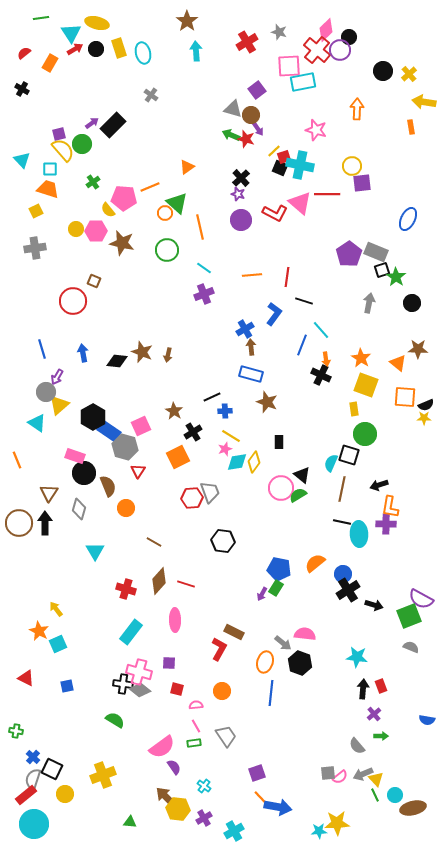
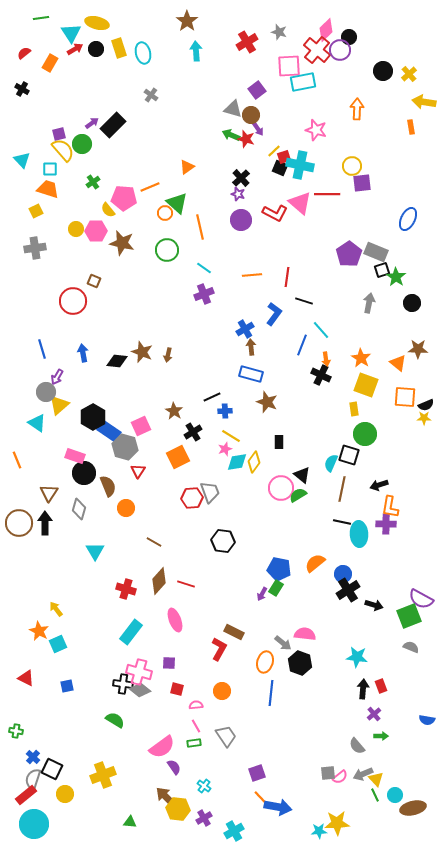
pink ellipse at (175, 620): rotated 20 degrees counterclockwise
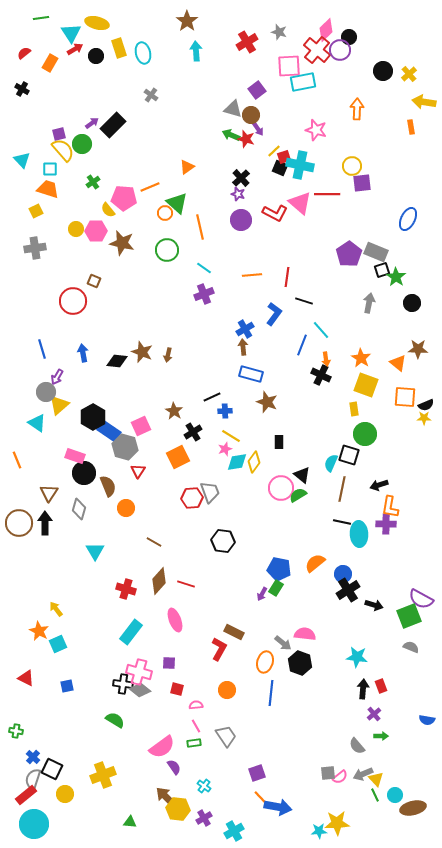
black circle at (96, 49): moved 7 px down
brown arrow at (251, 347): moved 8 px left
orange circle at (222, 691): moved 5 px right, 1 px up
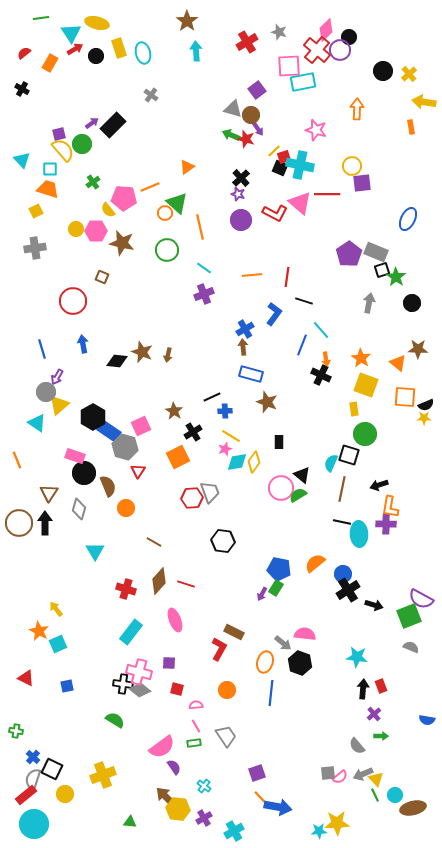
brown square at (94, 281): moved 8 px right, 4 px up
blue arrow at (83, 353): moved 9 px up
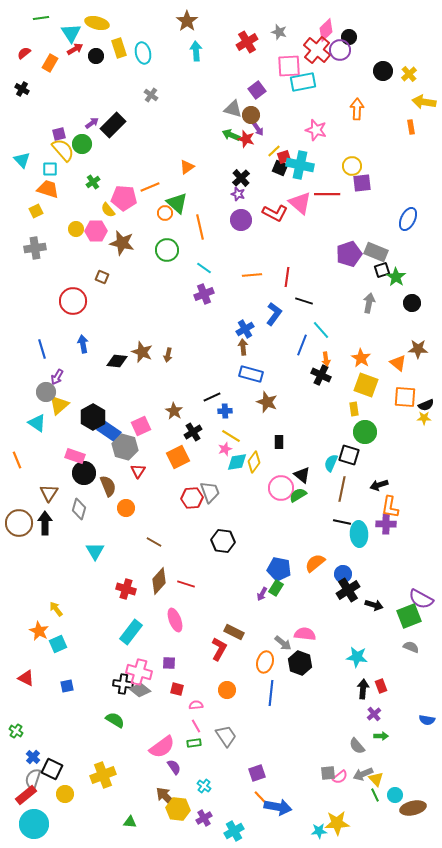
purple pentagon at (349, 254): rotated 15 degrees clockwise
green circle at (365, 434): moved 2 px up
green cross at (16, 731): rotated 24 degrees clockwise
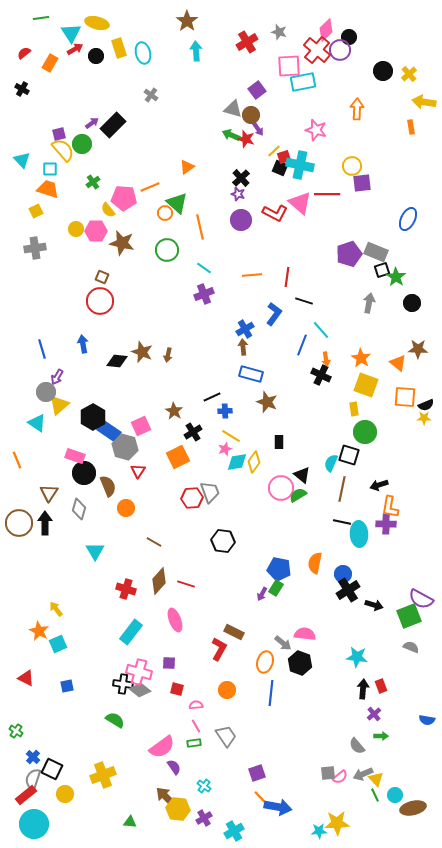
red circle at (73, 301): moved 27 px right
orange semicircle at (315, 563): rotated 40 degrees counterclockwise
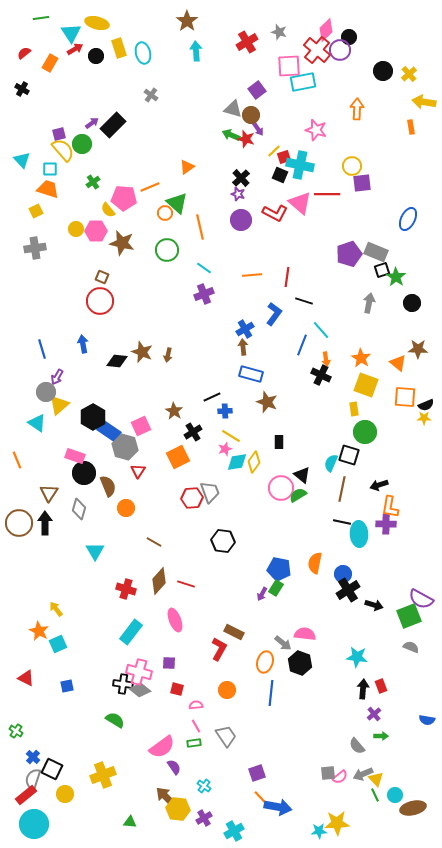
black square at (280, 168): moved 7 px down
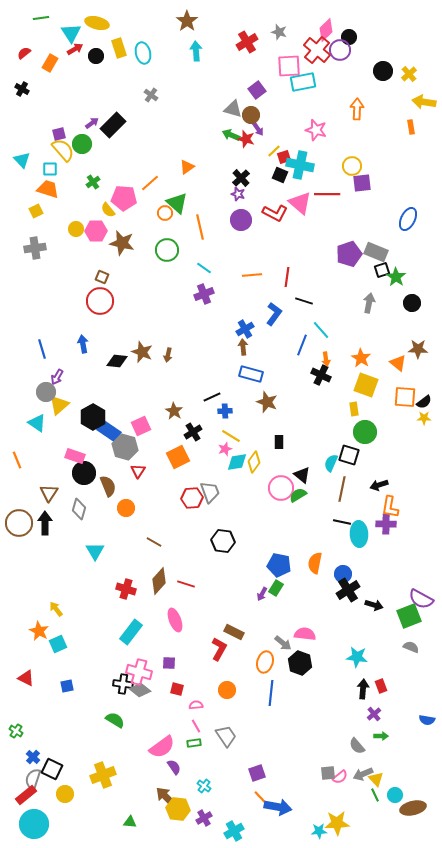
orange line at (150, 187): moved 4 px up; rotated 18 degrees counterclockwise
black semicircle at (426, 405): moved 2 px left, 3 px up; rotated 14 degrees counterclockwise
blue pentagon at (279, 569): moved 4 px up
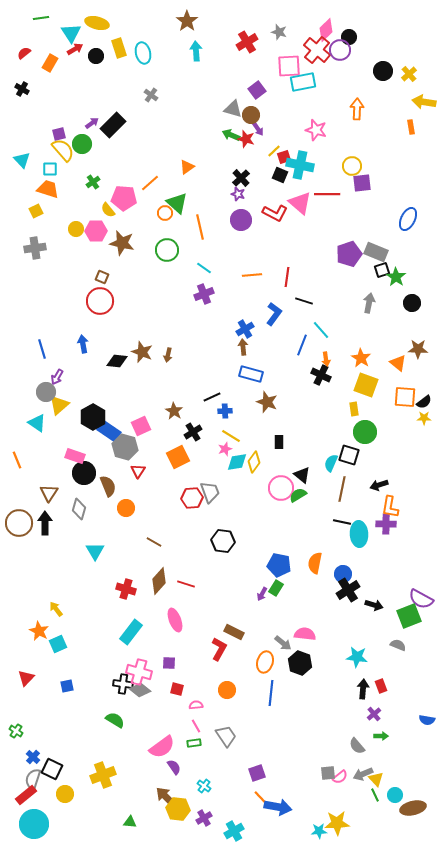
gray semicircle at (411, 647): moved 13 px left, 2 px up
red triangle at (26, 678): rotated 48 degrees clockwise
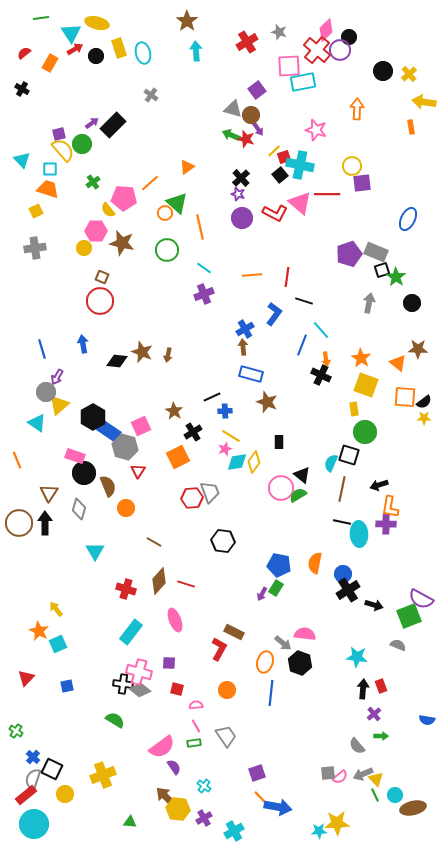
black square at (280, 175): rotated 28 degrees clockwise
purple circle at (241, 220): moved 1 px right, 2 px up
yellow circle at (76, 229): moved 8 px right, 19 px down
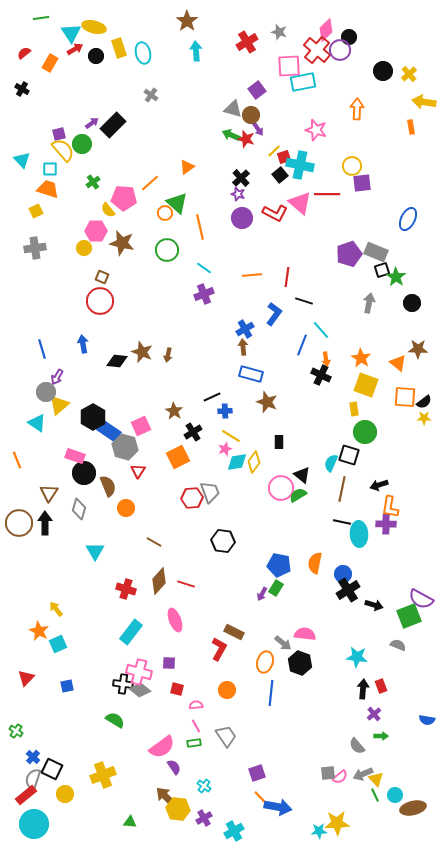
yellow ellipse at (97, 23): moved 3 px left, 4 px down
